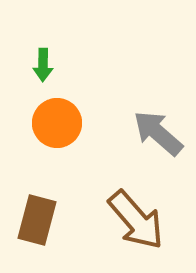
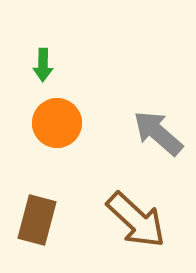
brown arrow: rotated 6 degrees counterclockwise
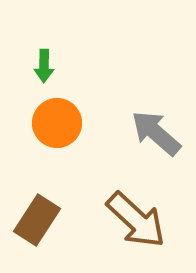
green arrow: moved 1 px right, 1 px down
gray arrow: moved 2 px left
brown rectangle: rotated 18 degrees clockwise
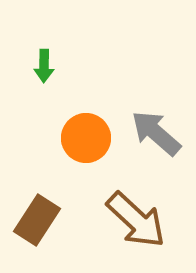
orange circle: moved 29 px right, 15 px down
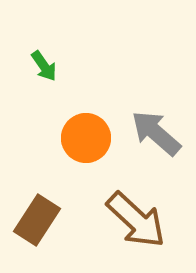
green arrow: rotated 36 degrees counterclockwise
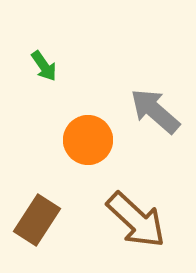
gray arrow: moved 1 px left, 22 px up
orange circle: moved 2 px right, 2 px down
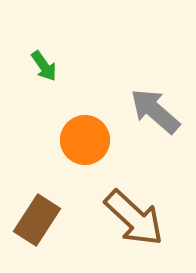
orange circle: moved 3 px left
brown arrow: moved 2 px left, 2 px up
